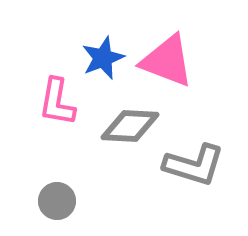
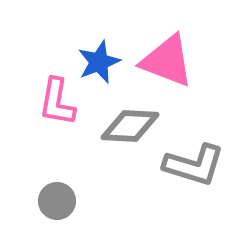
blue star: moved 4 px left, 4 px down
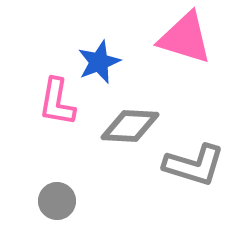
pink triangle: moved 18 px right, 23 px up; rotated 4 degrees counterclockwise
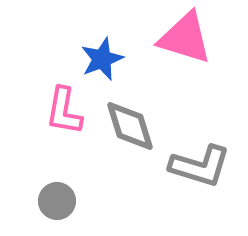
blue star: moved 3 px right, 3 px up
pink L-shape: moved 7 px right, 9 px down
gray diamond: rotated 70 degrees clockwise
gray L-shape: moved 6 px right, 1 px down
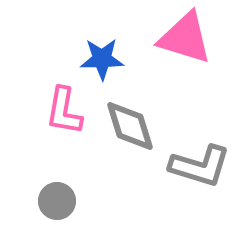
blue star: rotated 21 degrees clockwise
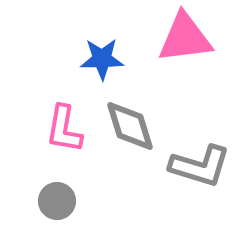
pink triangle: rotated 24 degrees counterclockwise
pink L-shape: moved 18 px down
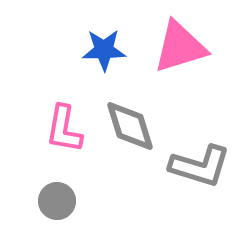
pink triangle: moved 5 px left, 9 px down; rotated 10 degrees counterclockwise
blue star: moved 2 px right, 9 px up
